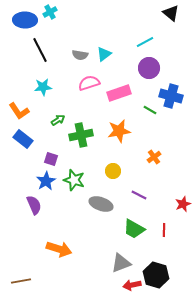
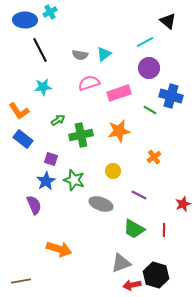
black triangle: moved 3 px left, 8 px down
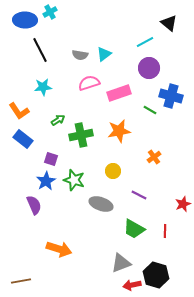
black triangle: moved 1 px right, 2 px down
red line: moved 1 px right, 1 px down
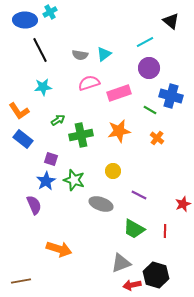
black triangle: moved 2 px right, 2 px up
orange cross: moved 3 px right, 19 px up; rotated 16 degrees counterclockwise
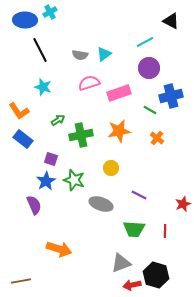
black triangle: rotated 12 degrees counterclockwise
cyan star: rotated 24 degrees clockwise
blue cross: rotated 30 degrees counterclockwise
yellow circle: moved 2 px left, 3 px up
green trapezoid: rotated 25 degrees counterclockwise
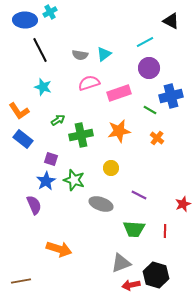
red arrow: moved 1 px left
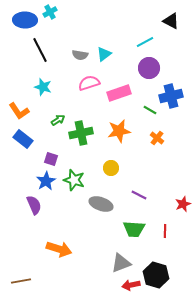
green cross: moved 2 px up
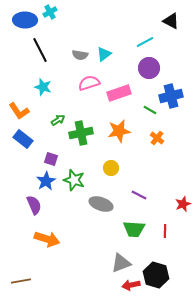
orange arrow: moved 12 px left, 10 px up
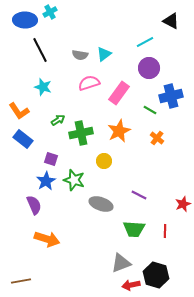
pink rectangle: rotated 35 degrees counterclockwise
orange star: rotated 15 degrees counterclockwise
yellow circle: moved 7 px left, 7 px up
